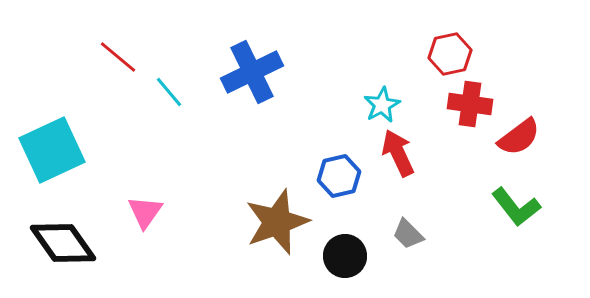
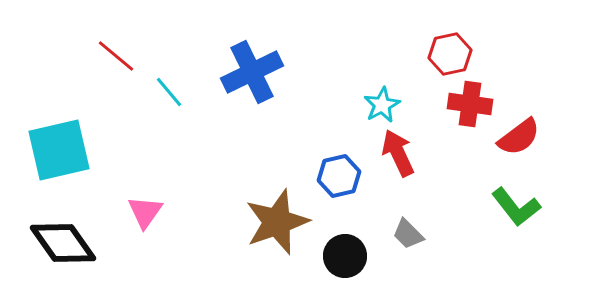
red line: moved 2 px left, 1 px up
cyan square: moved 7 px right; rotated 12 degrees clockwise
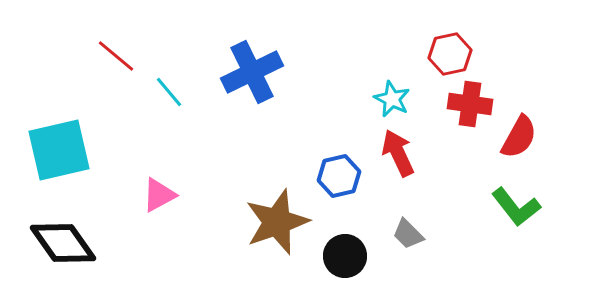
cyan star: moved 10 px right, 6 px up; rotated 18 degrees counterclockwise
red semicircle: rotated 24 degrees counterclockwise
pink triangle: moved 14 px right, 17 px up; rotated 27 degrees clockwise
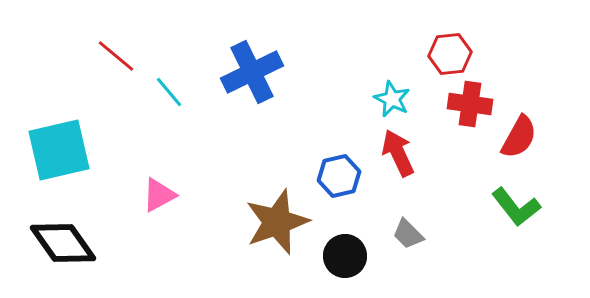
red hexagon: rotated 6 degrees clockwise
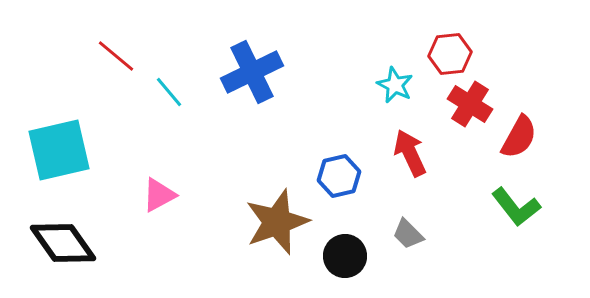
cyan star: moved 3 px right, 14 px up
red cross: rotated 24 degrees clockwise
red arrow: moved 12 px right
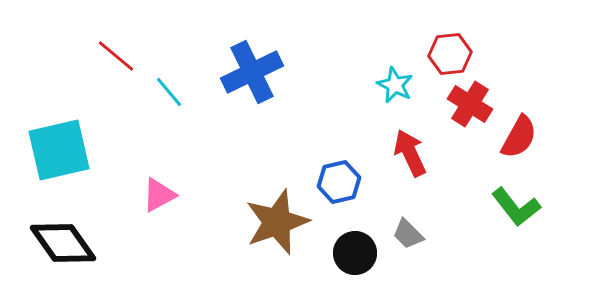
blue hexagon: moved 6 px down
black circle: moved 10 px right, 3 px up
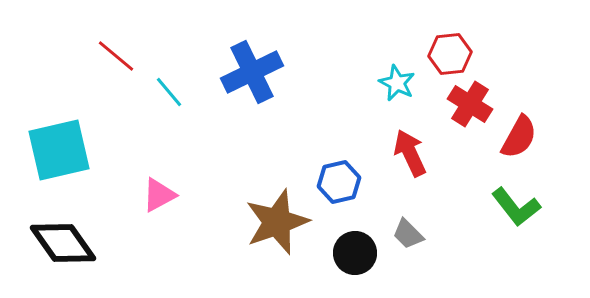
cyan star: moved 2 px right, 2 px up
